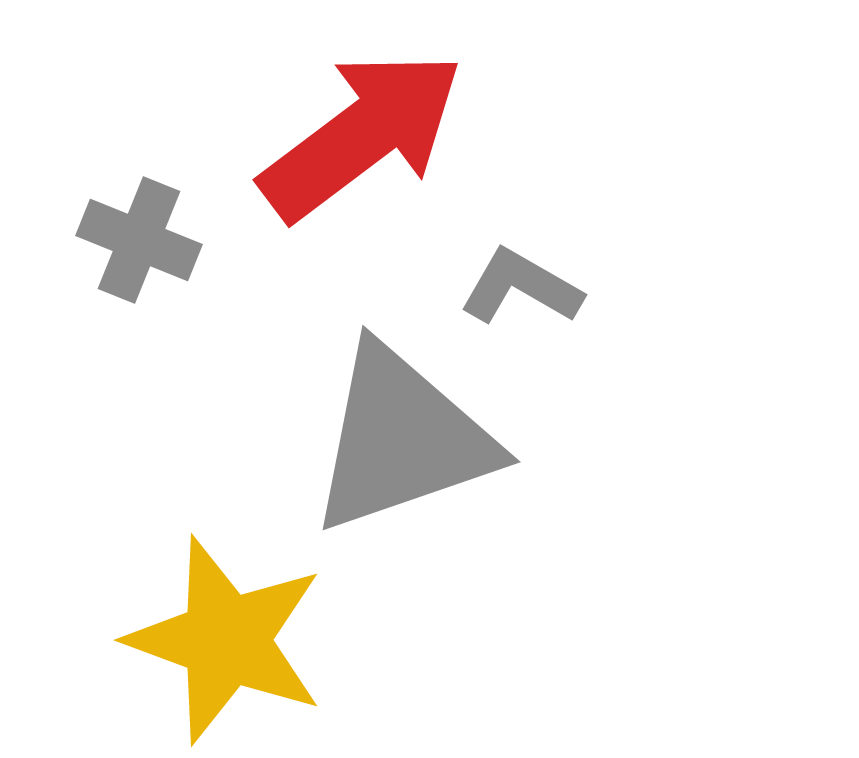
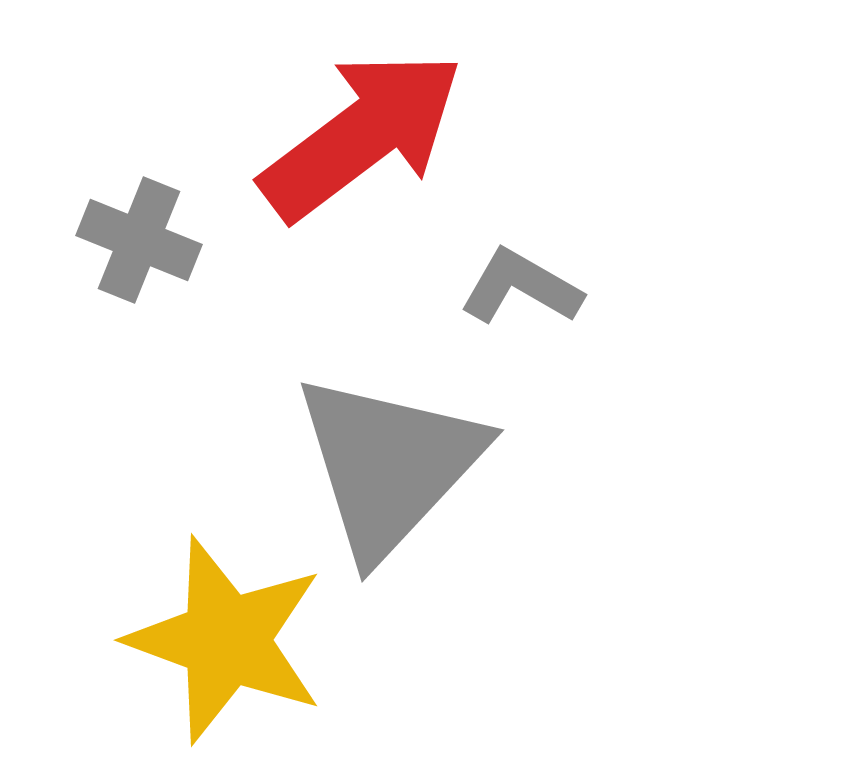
gray triangle: moved 13 px left, 26 px down; rotated 28 degrees counterclockwise
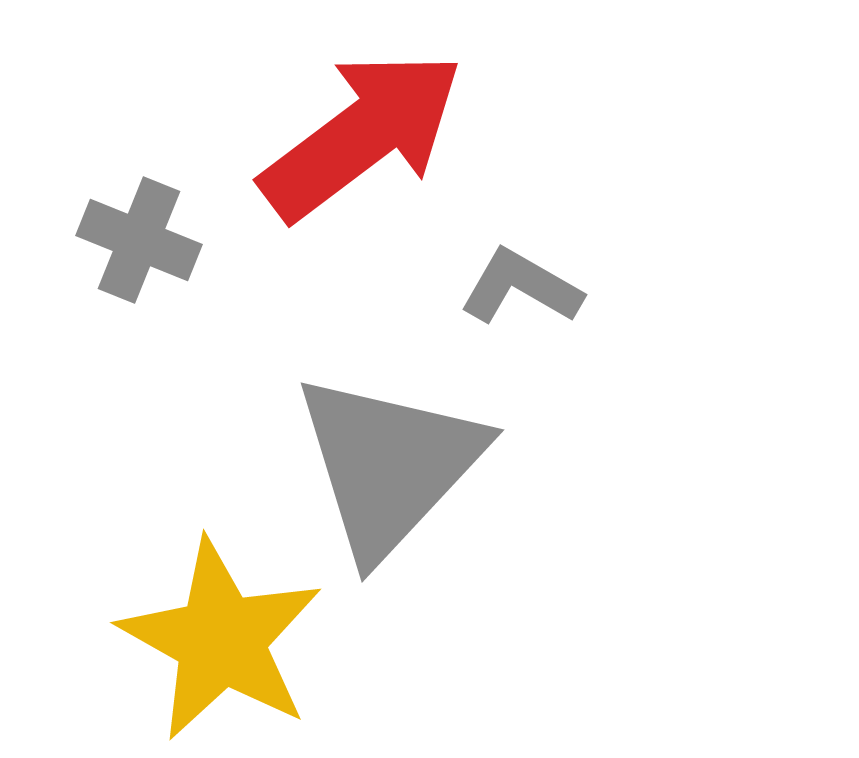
yellow star: moved 5 px left; rotated 9 degrees clockwise
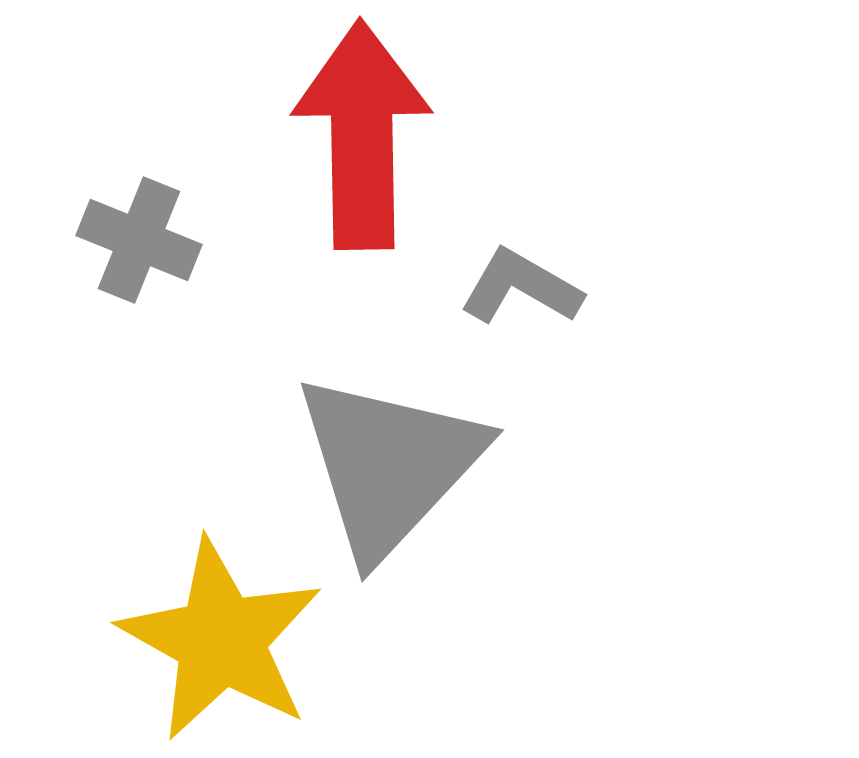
red arrow: rotated 54 degrees counterclockwise
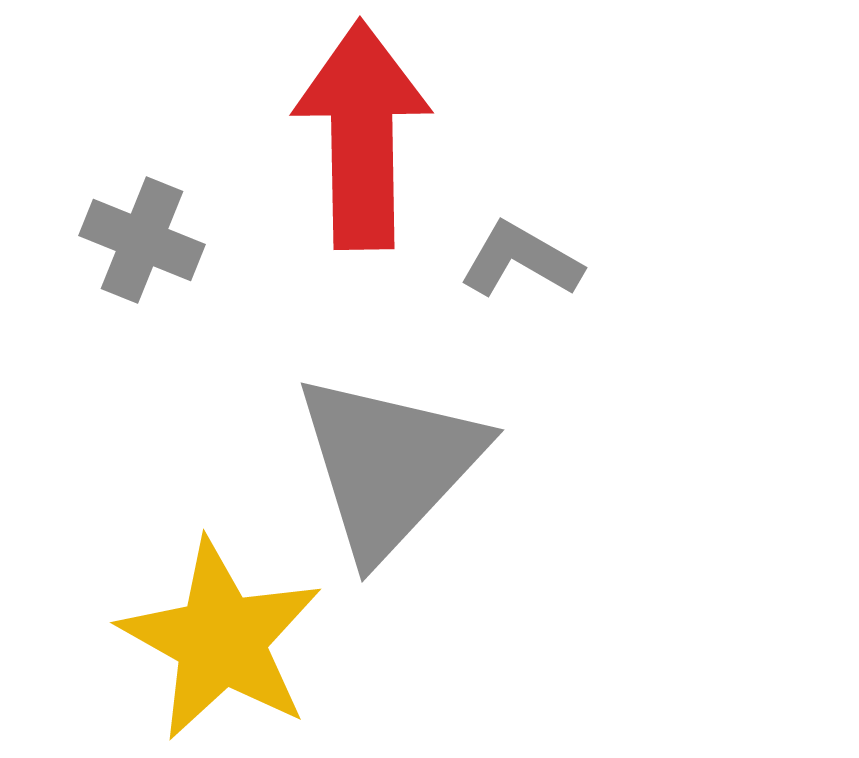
gray cross: moved 3 px right
gray L-shape: moved 27 px up
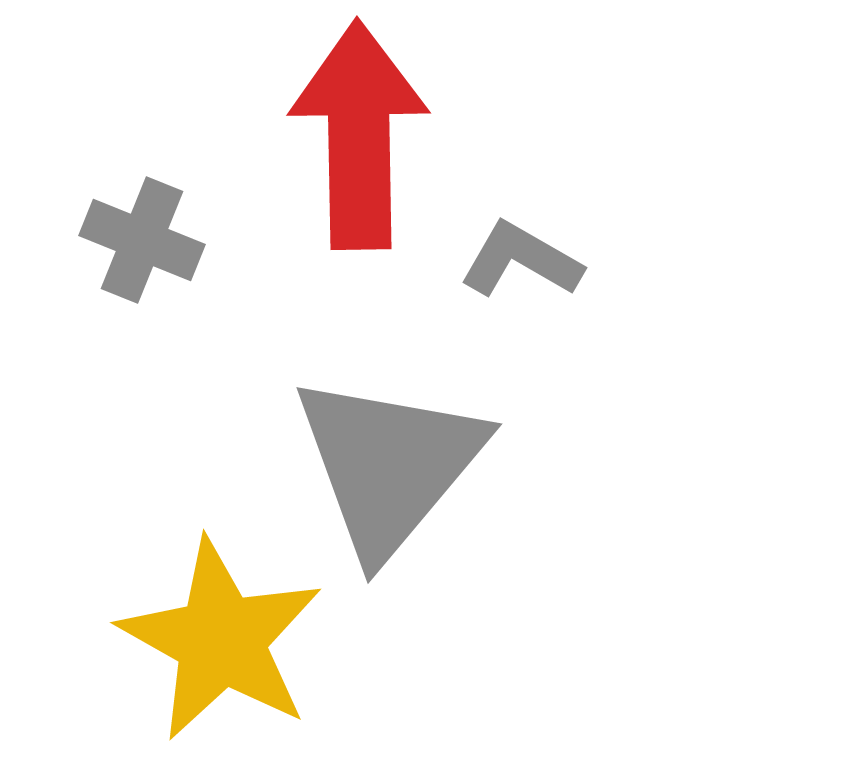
red arrow: moved 3 px left
gray triangle: rotated 3 degrees counterclockwise
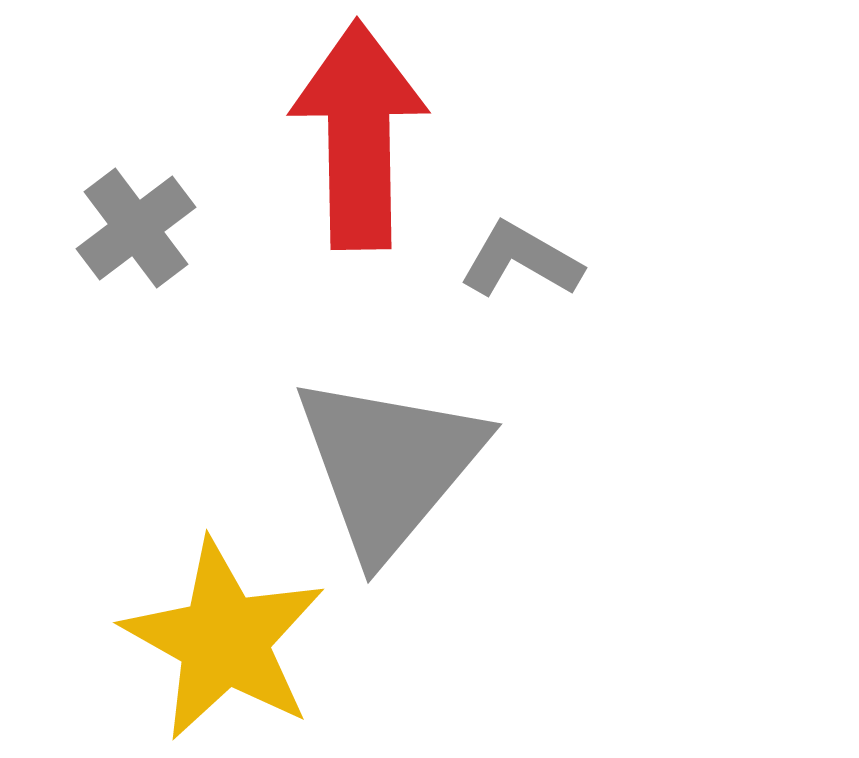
gray cross: moved 6 px left, 12 px up; rotated 31 degrees clockwise
yellow star: moved 3 px right
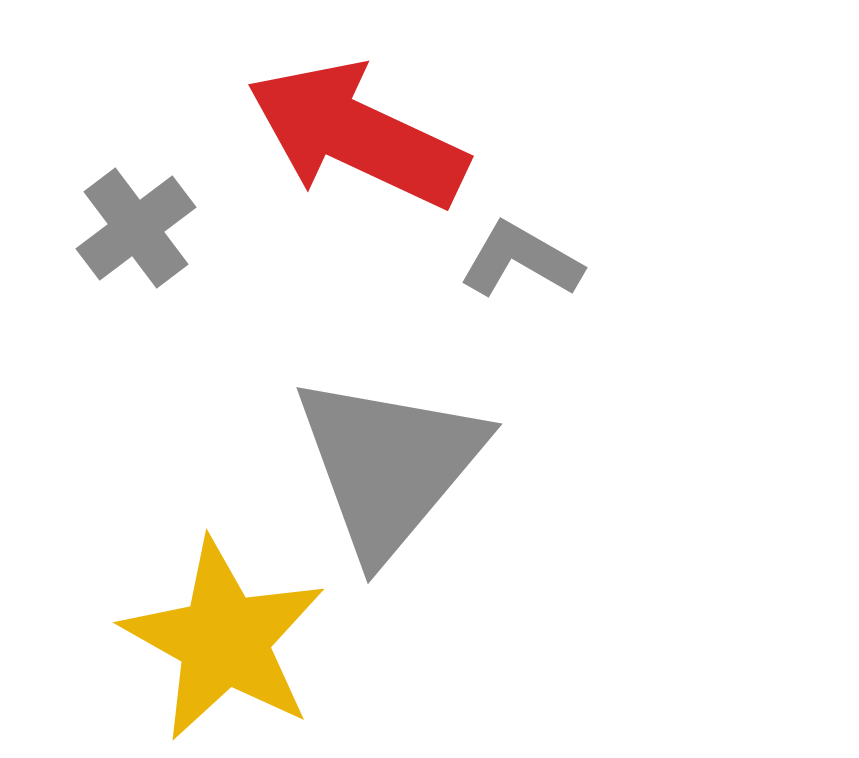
red arrow: moved 2 px left; rotated 64 degrees counterclockwise
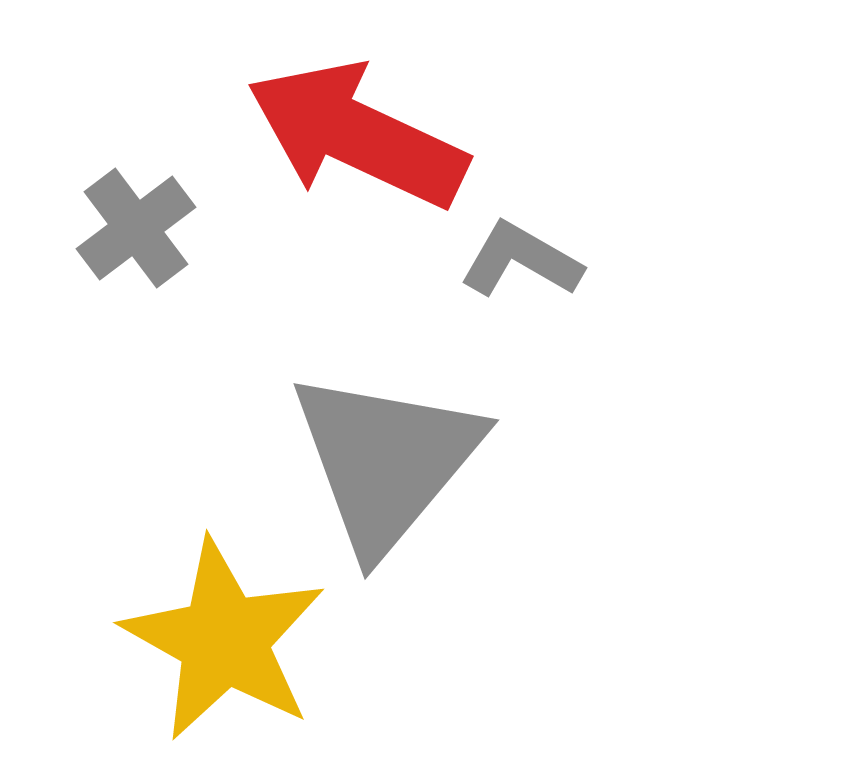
gray triangle: moved 3 px left, 4 px up
